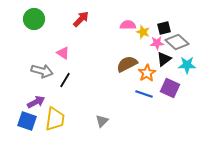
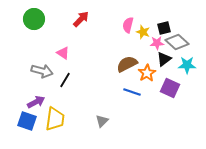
pink semicircle: rotated 77 degrees counterclockwise
blue line: moved 12 px left, 2 px up
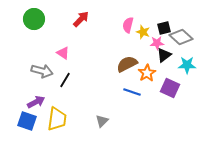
gray diamond: moved 4 px right, 5 px up
black triangle: moved 4 px up
yellow trapezoid: moved 2 px right
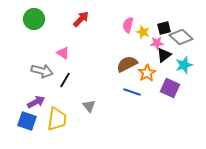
cyan star: moved 3 px left; rotated 18 degrees counterclockwise
gray triangle: moved 13 px left, 15 px up; rotated 24 degrees counterclockwise
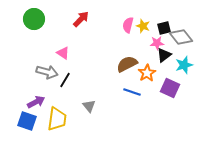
yellow star: moved 6 px up
gray diamond: rotated 10 degrees clockwise
gray arrow: moved 5 px right, 1 px down
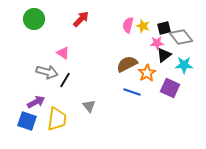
cyan star: rotated 18 degrees clockwise
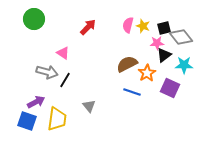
red arrow: moved 7 px right, 8 px down
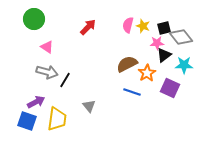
pink triangle: moved 16 px left, 6 px up
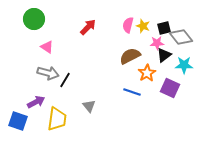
brown semicircle: moved 3 px right, 8 px up
gray arrow: moved 1 px right, 1 px down
blue square: moved 9 px left
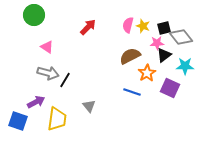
green circle: moved 4 px up
cyan star: moved 1 px right, 1 px down
